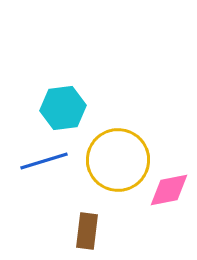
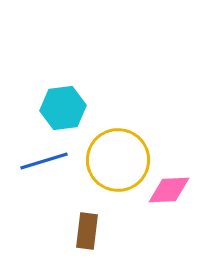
pink diamond: rotated 9 degrees clockwise
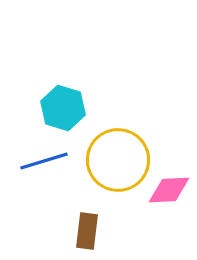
cyan hexagon: rotated 24 degrees clockwise
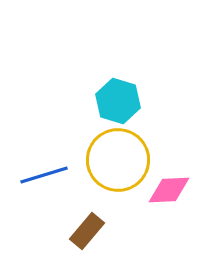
cyan hexagon: moved 55 px right, 7 px up
blue line: moved 14 px down
brown rectangle: rotated 33 degrees clockwise
